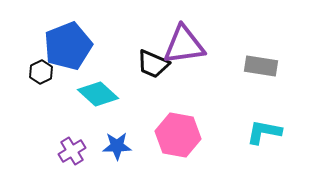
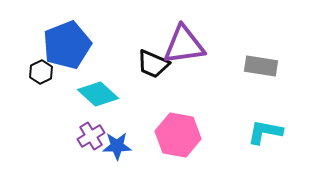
blue pentagon: moved 1 px left, 1 px up
cyan L-shape: moved 1 px right
purple cross: moved 19 px right, 15 px up
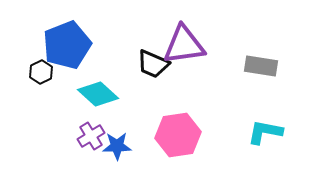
pink hexagon: rotated 18 degrees counterclockwise
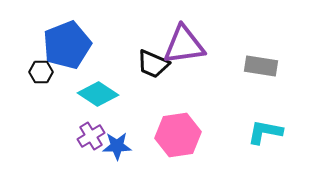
black hexagon: rotated 25 degrees clockwise
cyan diamond: rotated 9 degrees counterclockwise
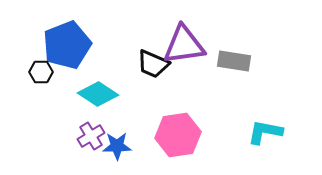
gray rectangle: moved 27 px left, 5 px up
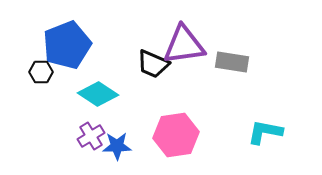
gray rectangle: moved 2 px left, 1 px down
pink hexagon: moved 2 px left
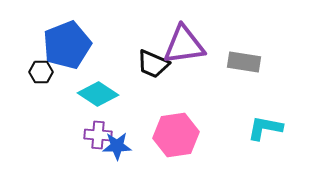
gray rectangle: moved 12 px right
cyan L-shape: moved 4 px up
purple cross: moved 7 px right, 1 px up; rotated 36 degrees clockwise
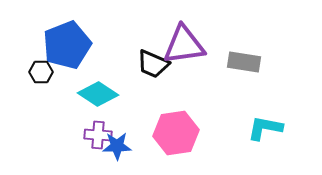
pink hexagon: moved 2 px up
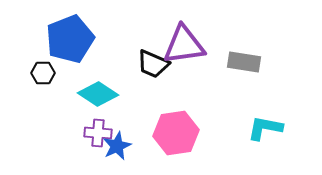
blue pentagon: moved 3 px right, 6 px up
black hexagon: moved 2 px right, 1 px down
purple cross: moved 2 px up
blue star: rotated 24 degrees counterclockwise
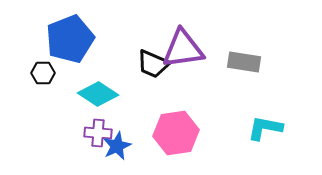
purple triangle: moved 1 px left, 4 px down
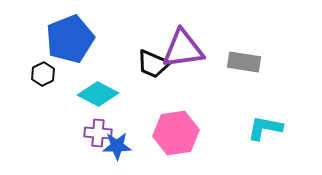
black hexagon: moved 1 px down; rotated 25 degrees counterclockwise
cyan diamond: rotated 6 degrees counterclockwise
blue star: rotated 24 degrees clockwise
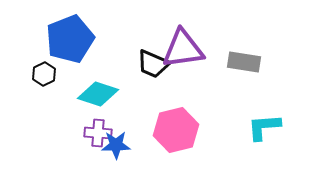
black hexagon: moved 1 px right
cyan diamond: rotated 9 degrees counterclockwise
cyan L-shape: moved 1 px left, 1 px up; rotated 15 degrees counterclockwise
pink hexagon: moved 3 px up; rotated 6 degrees counterclockwise
blue star: moved 1 px left, 1 px up
